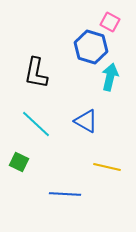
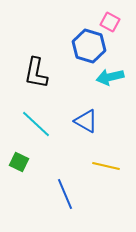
blue hexagon: moved 2 px left, 1 px up
cyan arrow: rotated 116 degrees counterclockwise
yellow line: moved 1 px left, 1 px up
blue line: rotated 64 degrees clockwise
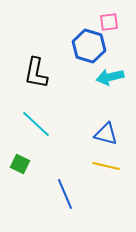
pink square: moved 1 px left; rotated 36 degrees counterclockwise
blue triangle: moved 20 px right, 13 px down; rotated 15 degrees counterclockwise
green square: moved 1 px right, 2 px down
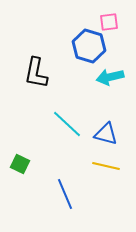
cyan line: moved 31 px right
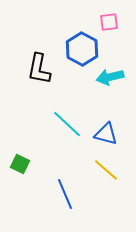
blue hexagon: moved 7 px left, 3 px down; rotated 12 degrees clockwise
black L-shape: moved 3 px right, 4 px up
yellow line: moved 4 px down; rotated 28 degrees clockwise
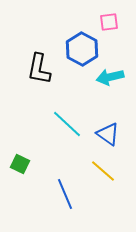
blue triangle: moved 2 px right; rotated 20 degrees clockwise
yellow line: moved 3 px left, 1 px down
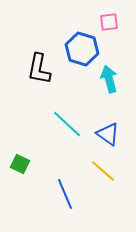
blue hexagon: rotated 12 degrees counterclockwise
cyan arrow: moved 1 px left, 2 px down; rotated 88 degrees clockwise
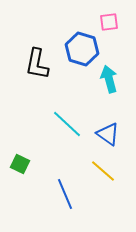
black L-shape: moved 2 px left, 5 px up
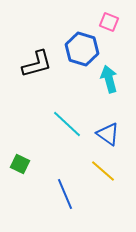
pink square: rotated 30 degrees clockwise
black L-shape: rotated 116 degrees counterclockwise
